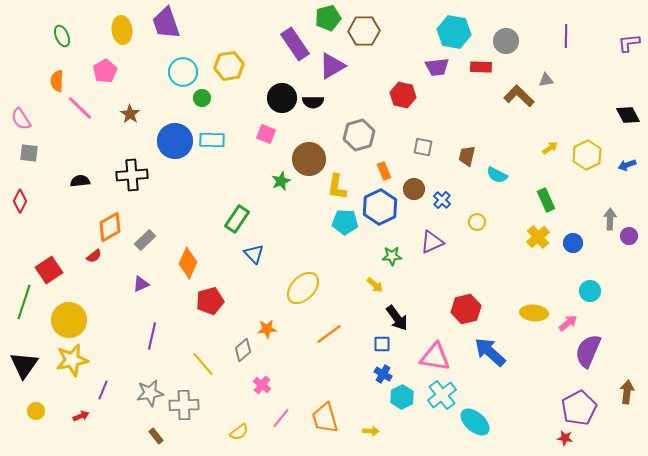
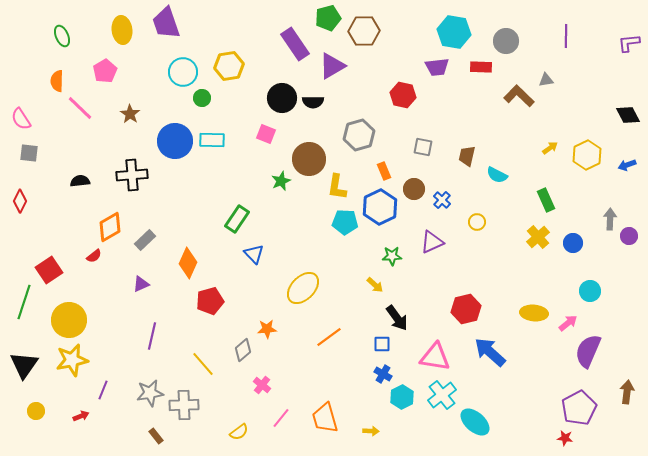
orange line at (329, 334): moved 3 px down
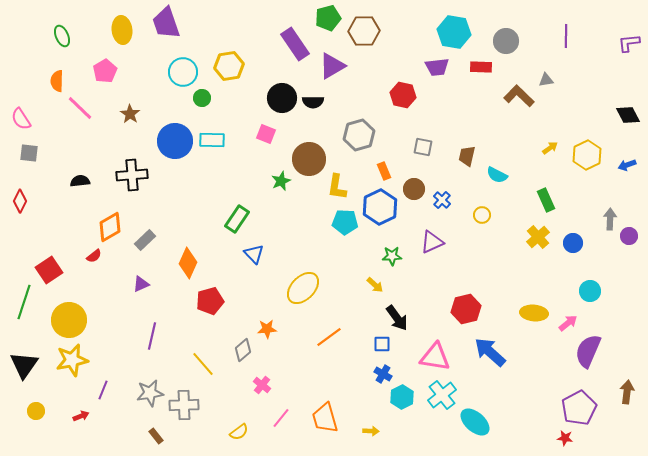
yellow circle at (477, 222): moved 5 px right, 7 px up
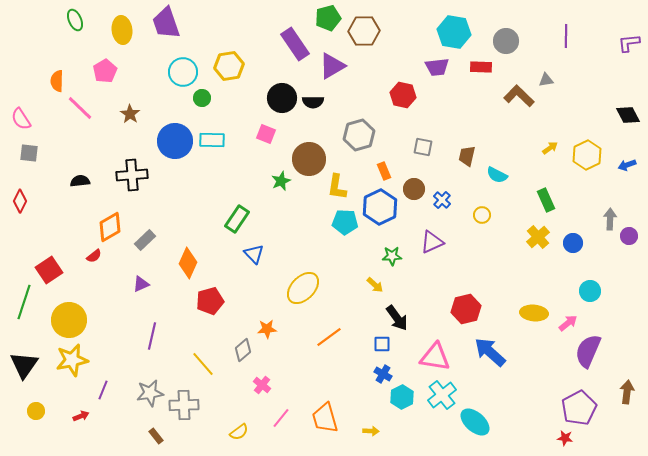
green ellipse at (62, 36): moved 13 px right, 16 px up
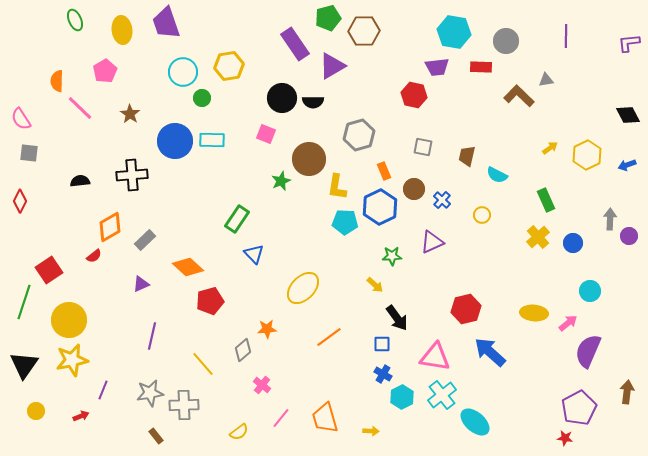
red hexagon at (403, 95): moved 11 px right
orange diamond at (188, 263): moved 4 px down; rotated 72 degrees counterclockwise
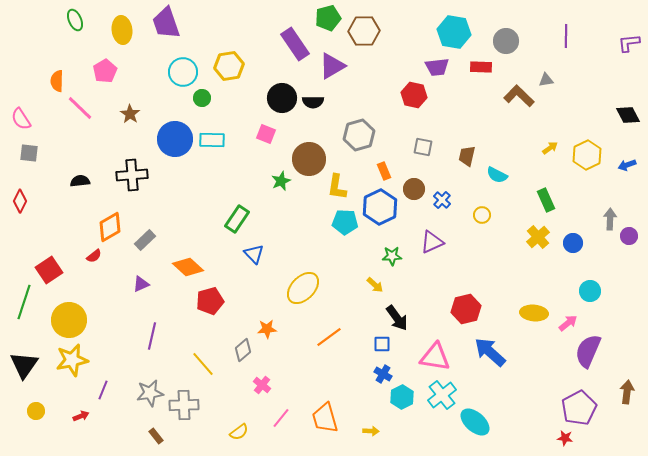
blue circle at (175, 141): moved 2 px up
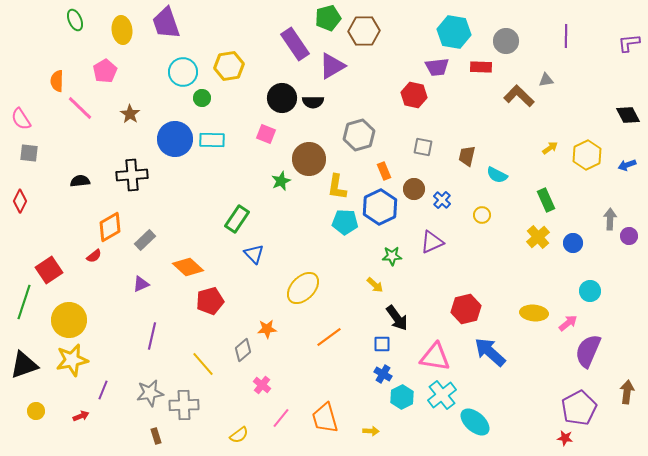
black triangle at (24, 365): rotated 36 degrees clockwise
yellow semicircle at (239, 432): moved 3 px down
brown rectangle at (156, 436): rotated 21 degrees clockwise
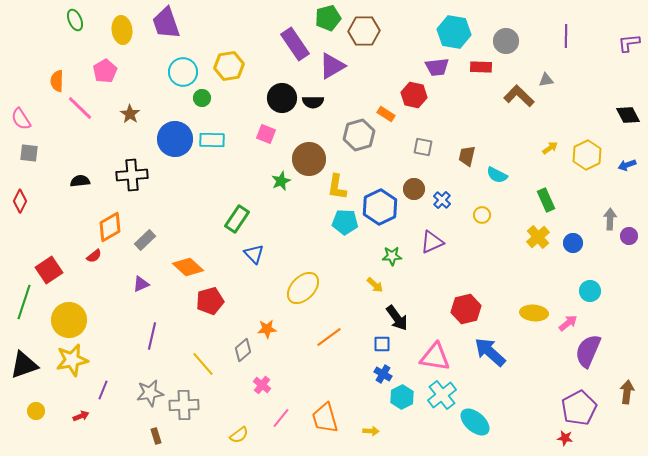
orange rectangle at (384, 171): moved 2 px right, 57 px up; rotated 36 degrees counterclockwise
